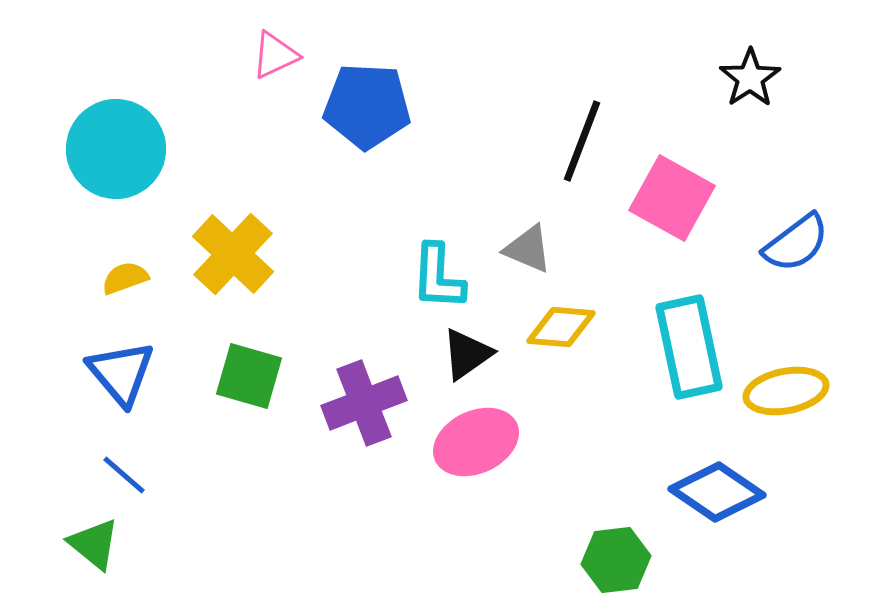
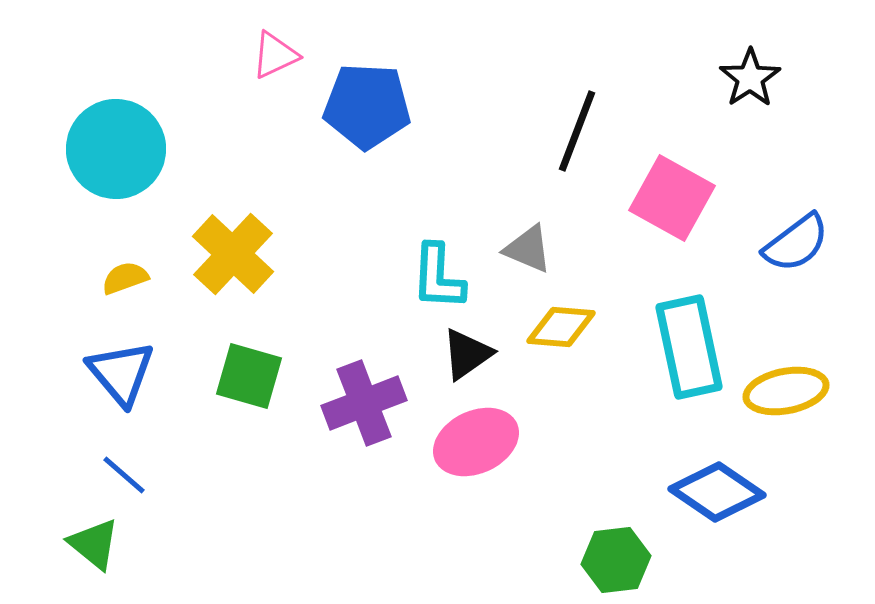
black line: moved 5 px left, 10 px up
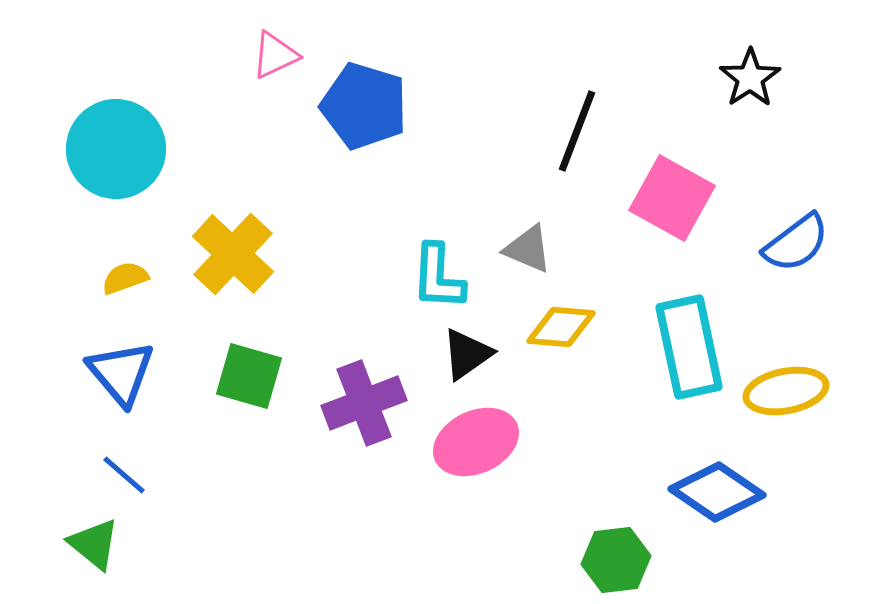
blue pentagon: moved 3 px left; rotated 14 degrees clockwise
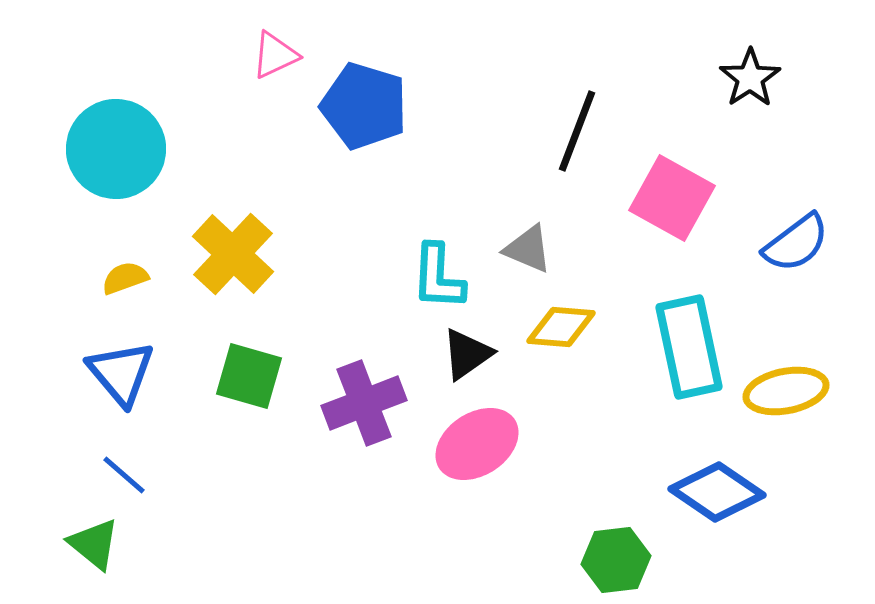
pink ellipse: moved 1 px right, 2 px down; rotated 8 degrees counterclockwise
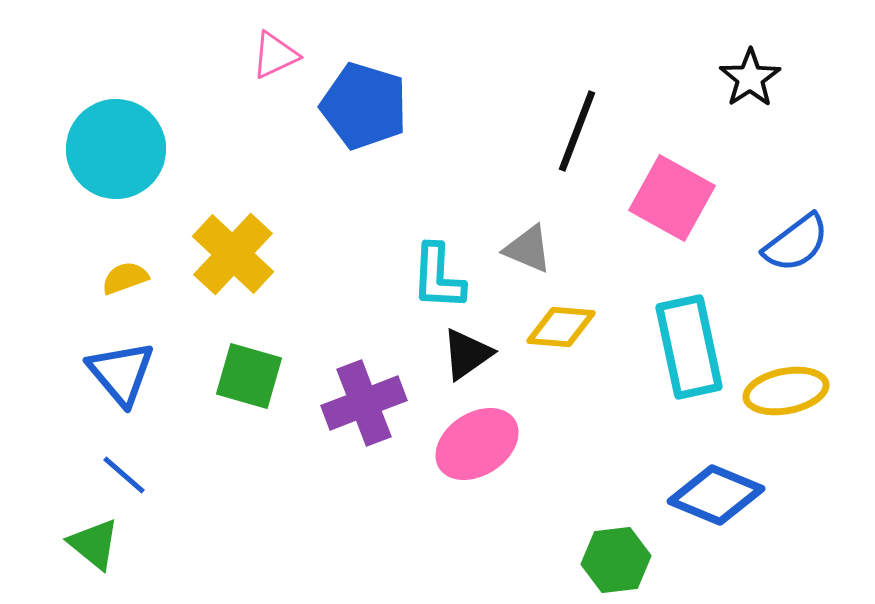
blue diamond: moved 1 px left, 3 px down; rotated 12 degrees counterclockwise
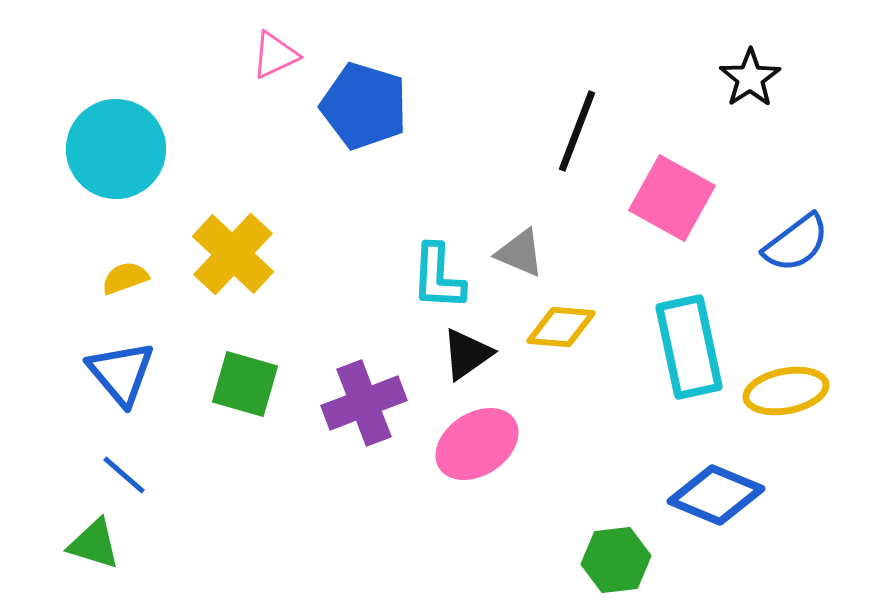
gray triangle: moved 8 px left, 4 px down
green square: moved 4 px left, 8 px down
green triangle: rotated 22 degrees counterclockwise
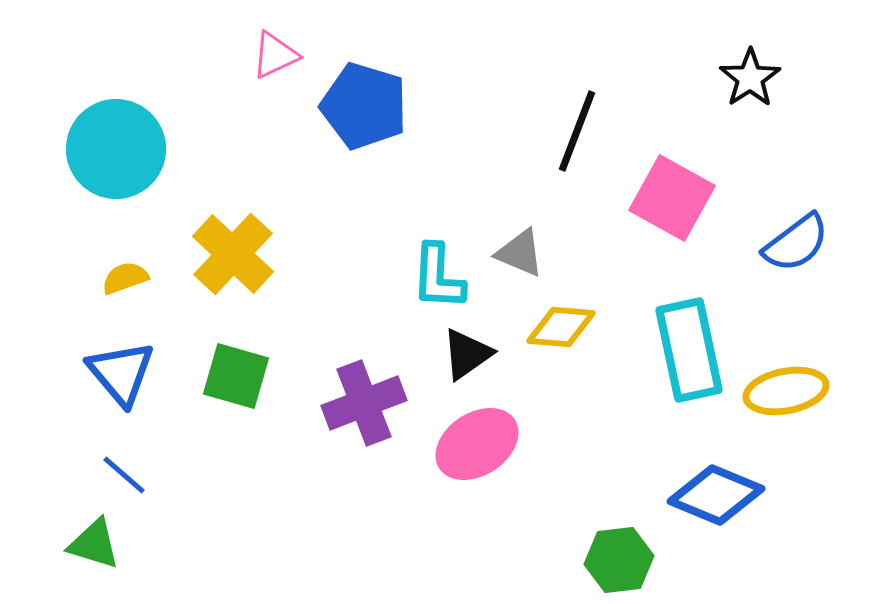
cyan rectangle: moved 3 px down
green square: moved 9 px left, 8 px up
green hexagon: moved 3 px right
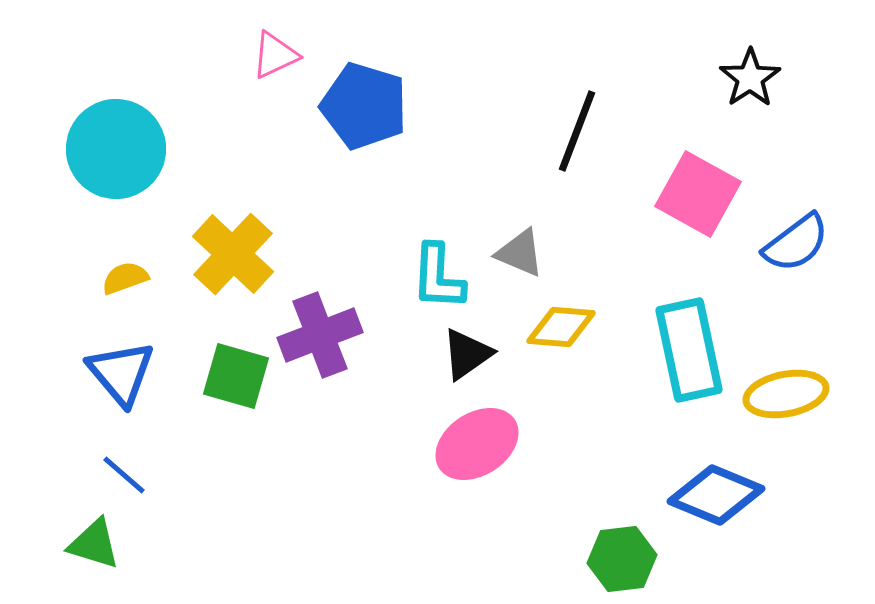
pink square: moved 26 px right, 4 px up
yellow ellipse: moved 3 px down
purple cross: moved 44 px left, 68 px up
green hexagon: moved 3 px right, 1 px up
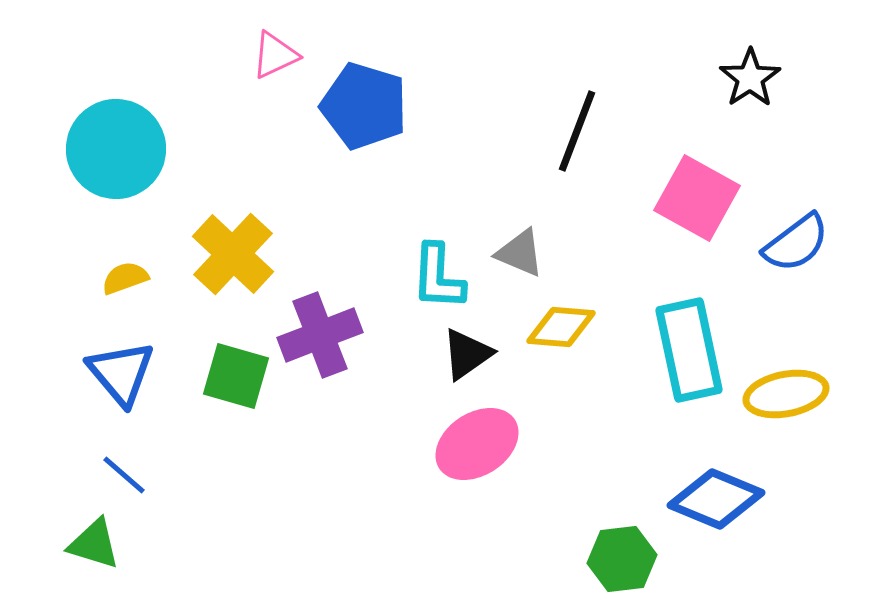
pink square: moved 1 px left, 4 px down
blue diamond: moved 4 px down
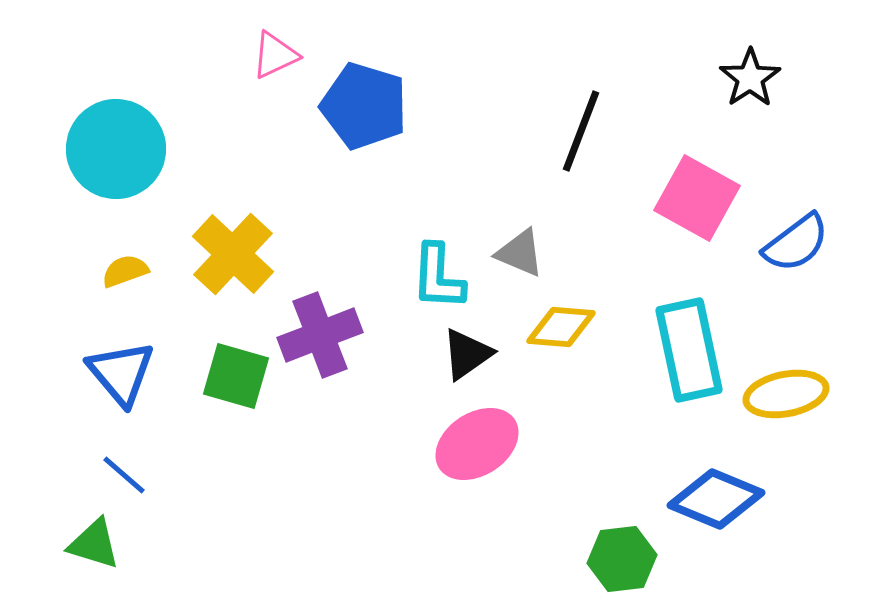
black line: moved 4 px right
yellow semicircle: moved 7 px up
